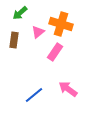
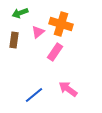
green arrow: rotated 21 degrees clockwise
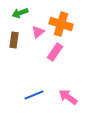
pink arrow: moved 8 px down
blue line: rotated 18 degrees clockwise
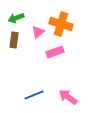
green arrow: moved 4 px left, 5 px down
pink rectangle: rotated 36 degrees clockwise
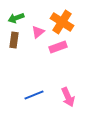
orange cross: moved 1 px right, 2 px up; rotated 15 degrees clockwise
pink rectangle: moved 3 px right, 5 px up
pink arrow: rotated 150 degrees counterclockwise
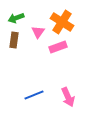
pink triangle: rotated 16 degrees counterclockwise
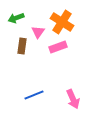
brown rectangle: moved 8 px right, 6 px down
pink arrow: moved 5 px right, 2 px down
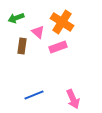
pink triangle: rotated 24 degrees counterclockwise
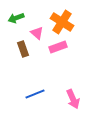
pink triangle: moved 1 px left, 1 px down
brown rectangle: moved 1 px right, 3 px down; rotated 28 degrees counterclockwise
blue line: moved 1 px right, 1 px up
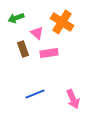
pink rectangle: moved 9 px left, 6 px down; rotated 12 degrees clockwise
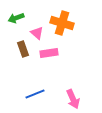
orange cross: moved 1 px down; rotated 15 degrees counterclockwise
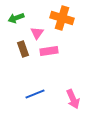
orange cross: moved 5 px up
pink triangle: rotated 24 degrees clockwise
pink rectangle: moved 2 px up
